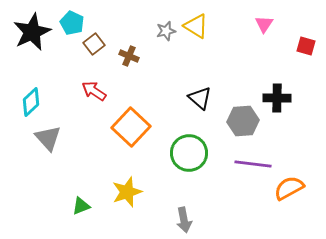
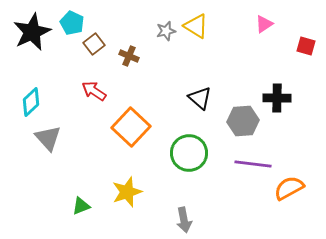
pink triangle: rotated 24 degrees clockwise
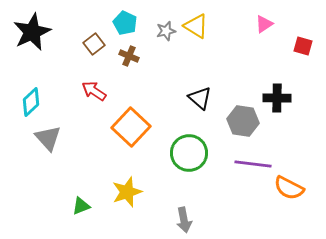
cyan pentagon: moved 53 px right
red square: moved 3 px left
gray hexagon: rotated 12 degrees clockwise
orange semicircle: rotated 124 degrees counterclockwise
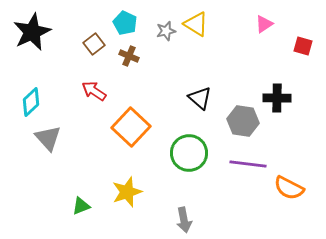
yellow triangle: moved 2 px up
purple line: moved 5 px left
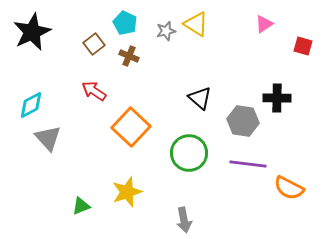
cyan diamond: moved 3 px down; rotated 16 degrees clockwise
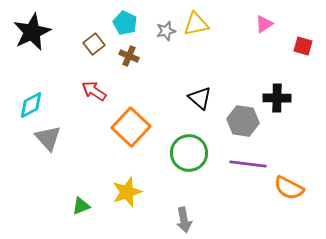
yellow triangle: rotated 44 degrees counterclockwise
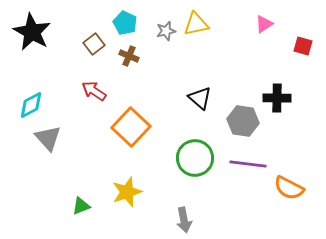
black star: rotated 18 degrees counterclockwise
green circle: moved 6 px right, 5 px down
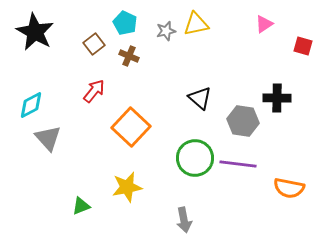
black star: moved 3 px right
red arrow: rotated 95 degrees clockwise
purple line: moved 10 px left
orange semicircle: rotated 16 degrees counterclockwise
yellow star: moved 5 px up; rotated 8 degrees clockwise
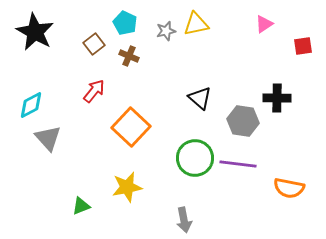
red square: rotated 24 degrees counterclockwise
